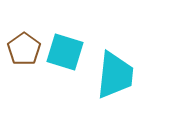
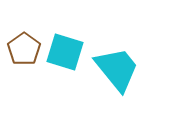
cyan trapezoid: moved 2 px right, 6 px up; rotated 45 degrees counterclockwise
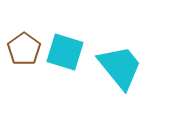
cyan trapezoid: moved 3 px right, 2 px up
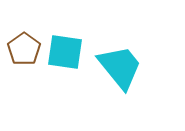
cyan square: rotated 9 degrees counterclockwise
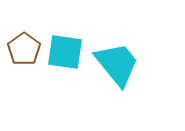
cyan trapezoid: moved 3 px left, 3 px up
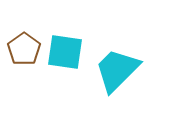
cyan trapezoid: moved 6 px down; rotated 96 degrees counterclockwise
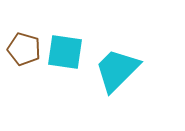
brown pentagon: rotated 20 degrees counterclockwise
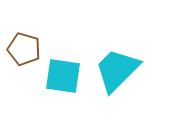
cyan square: moved 2 px left, 24 px down
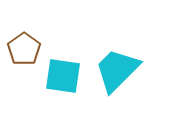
brown pentagon: rotated 20 degrees clockwise
